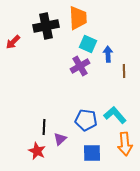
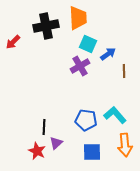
blue arrow: rotated 56 degrees clockwise
purple triangle: moved 4 px left, 4 px down
orange arrow: moved 1 px down
blue square: moved 1 px up
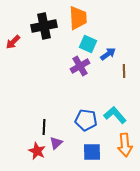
black cross: moved 2 px left
